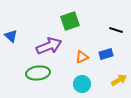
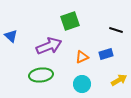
green ellipse: moved 3 px right, 2 px down
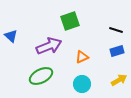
blue rectangle: moved 11 px right, 3 px up
green ellipse: moved 1 px down; rotated 20 degrees counterclockwise
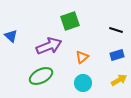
blue rectangle: moved 4 px down
orange triangle: rotated 16 degrees counterclockwise
cyan circle: moved 1 px right, 1 px up
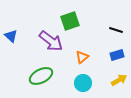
purple arrow: moved 2 px right, 5 px up; rotated 60 degrees clockwise
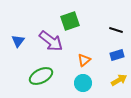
blue triangle: moved 7 px right, 5 px down; rotated 24 degrees clockwise
orange triangle: moved 2 px right, 3 px down
